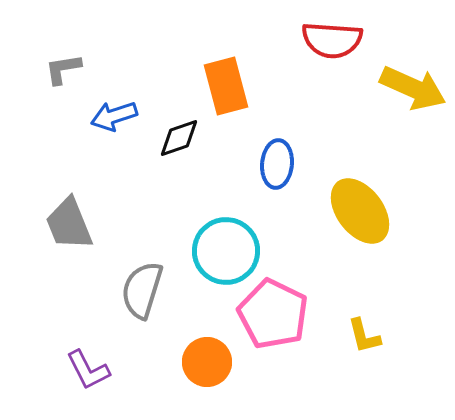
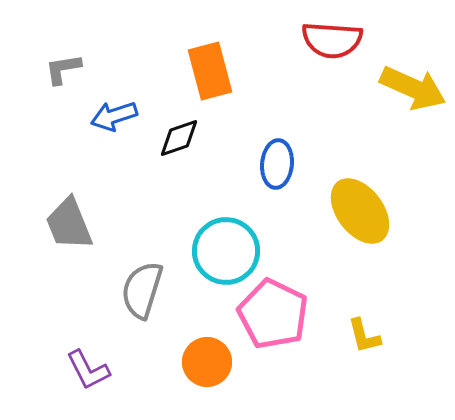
orange rectangle: moved 16 px left, 15 px up
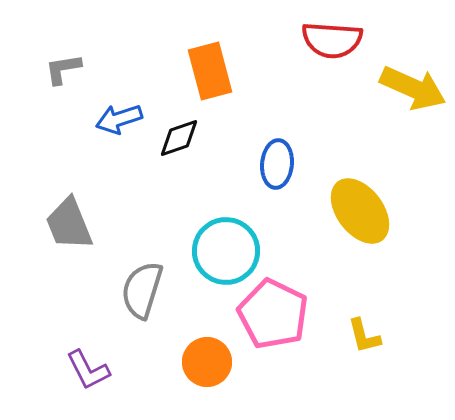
blue arrow: moved 5 px right, 3 px down
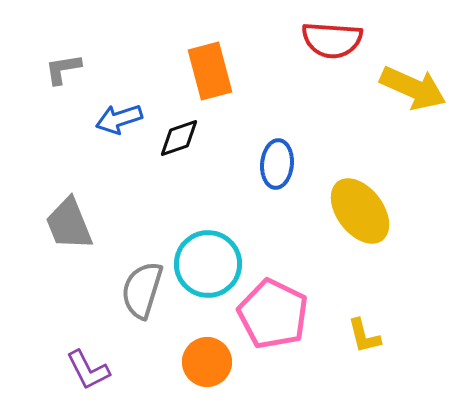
cyan circle: moved 18 px left, 13 px down
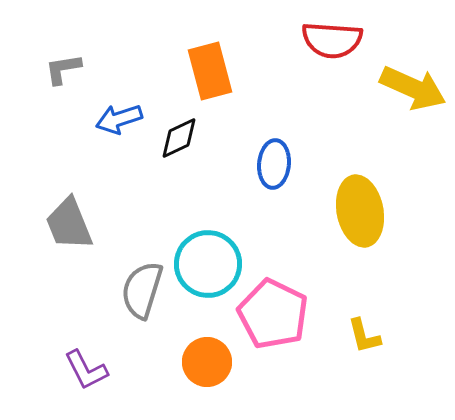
black diamond: rotated 6 degrees counterclockwise
blue ellipse: moved 3 px left
yellow ellipse: rotated 26 degrees clockwise
purple L-shape: moved 2 px left
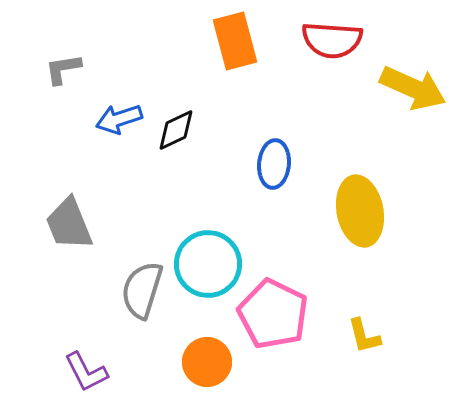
orange rectangle: moved 25 px right, 30 px up
black diamond: moved 3 px left, 8 px up
purple L-shape: moved 2 px down
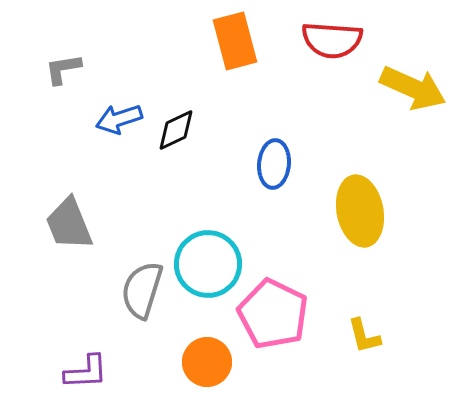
purple L-shape: rotated 66 degrees counterclockwise
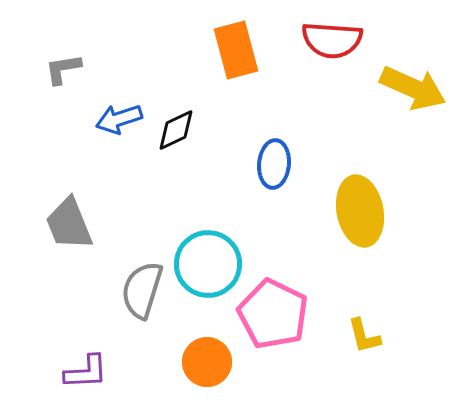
orange rectangle: moved 1 px right, 9 px down
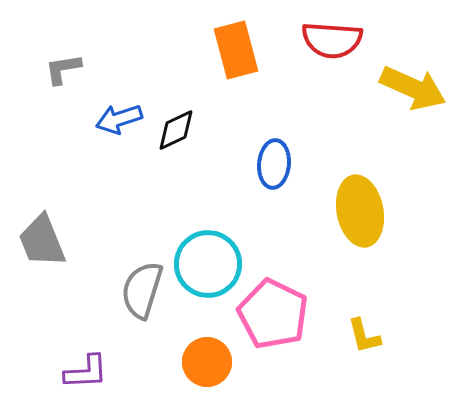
gray trapezoid: moved 27 px left, 17 px down
